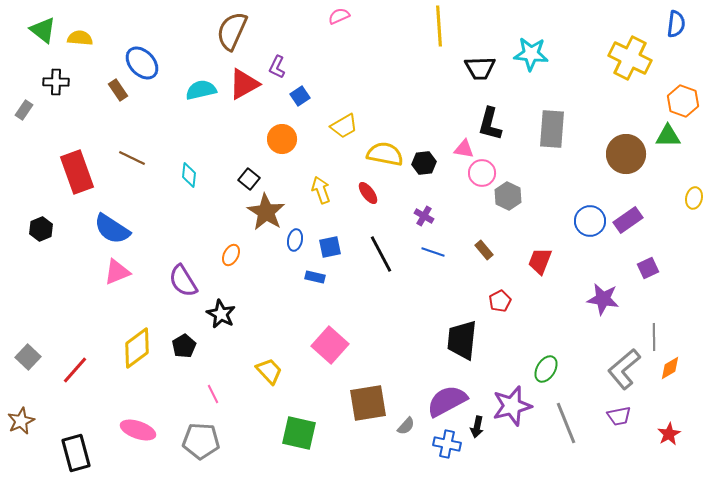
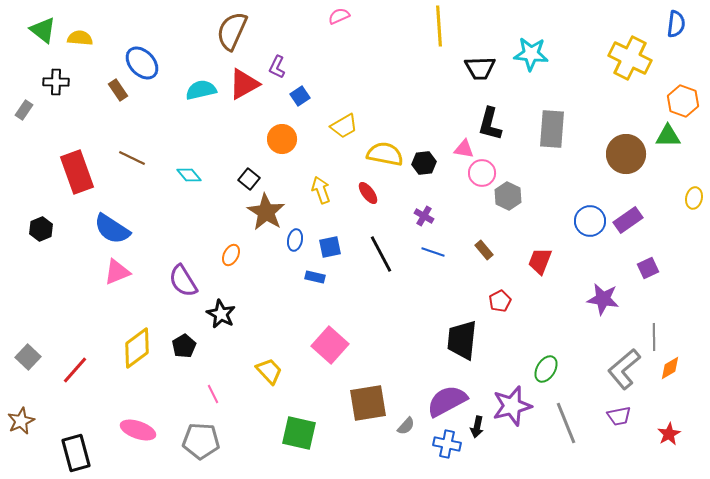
cyan diamond at (189, 175): rotated 45 degrees counterclockwise
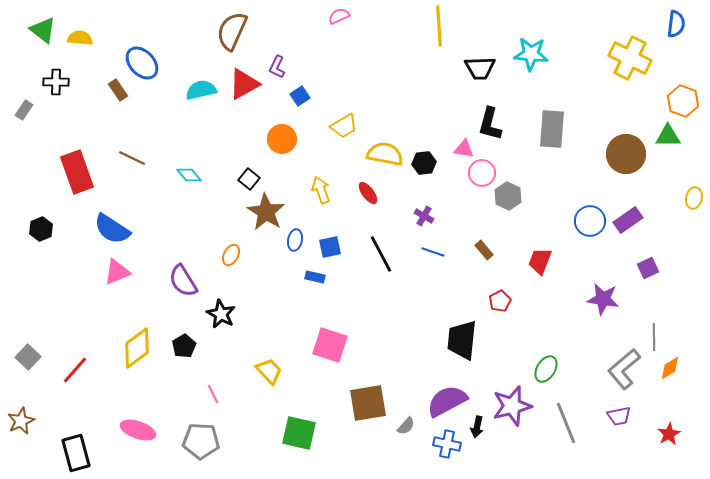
pink square at (330, 345): rotated 24 degrees counterclockwise
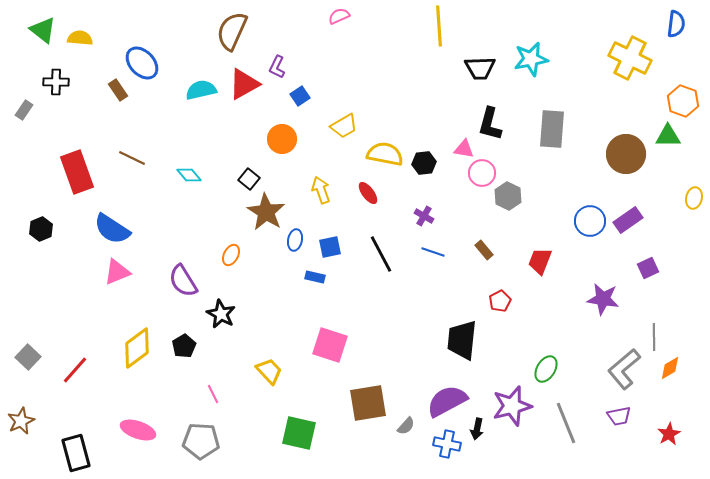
cyan star at (531, 54): moved 5 px down; rotated 16 degrees counterclockwise
black arrow at (477, 427): moved 2 px down
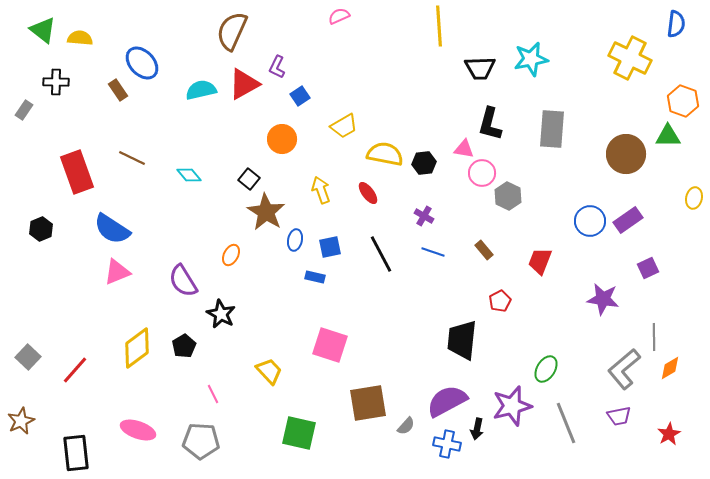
black rectangle at (76, 453): rotated 9 degrees clockwise
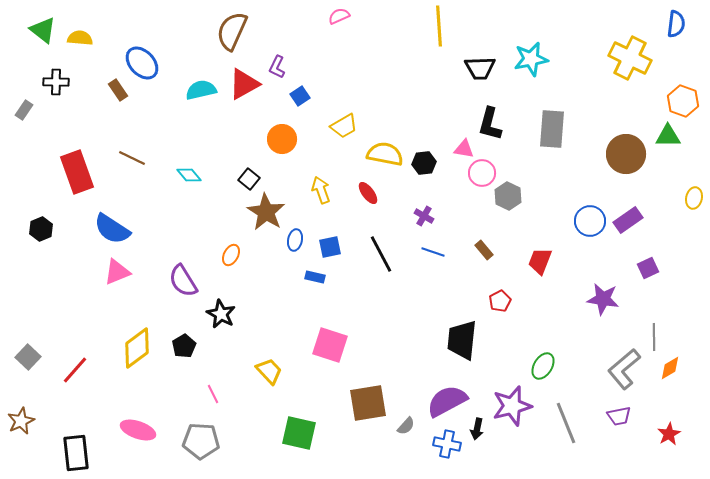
green ellipse at (546, 369): moved 3 px left, 3 px up
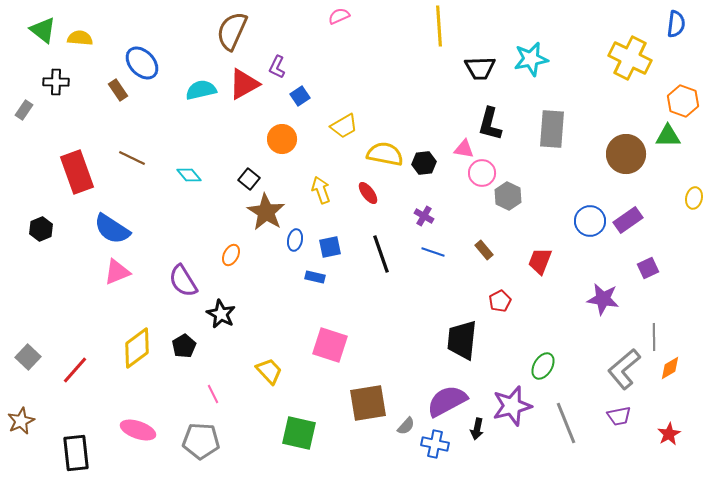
black line at (381, 254): rotated 9 degrees clockwise
blue cross at (447, 444): moved 12 px left
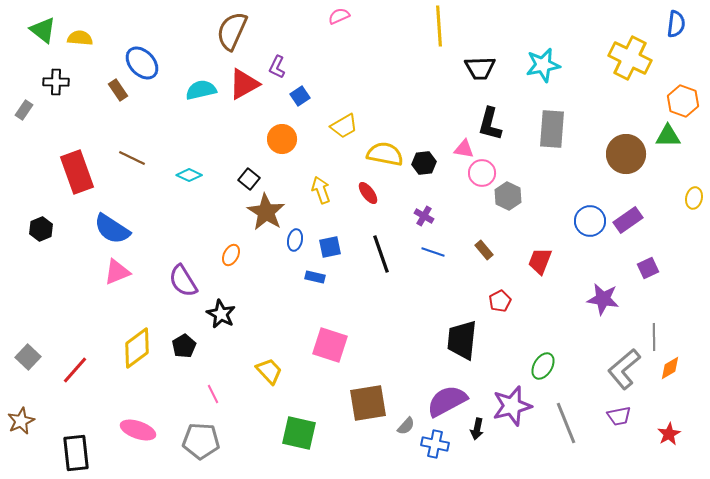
cyan star at (531, 59): moved 12 px right, 6 px down
cyan diamond at (189, 175): rotated 25 degrees counterclockwise
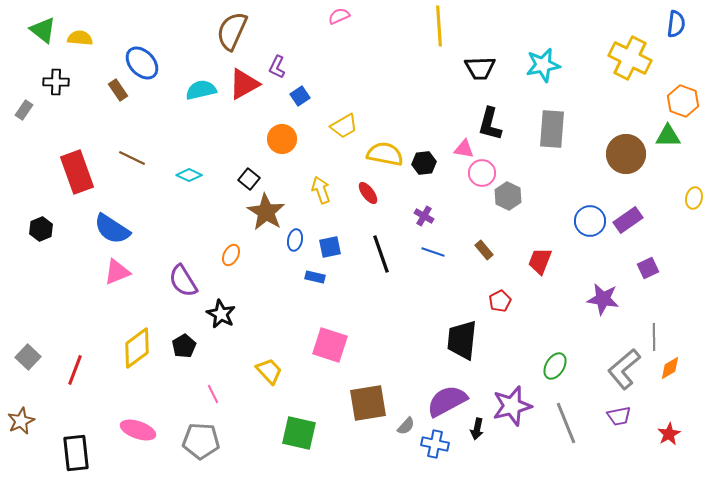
green ellipse at (543, 366): moved 12 px right
red line at (75, 370): rotated 20 degrees counterclockwise
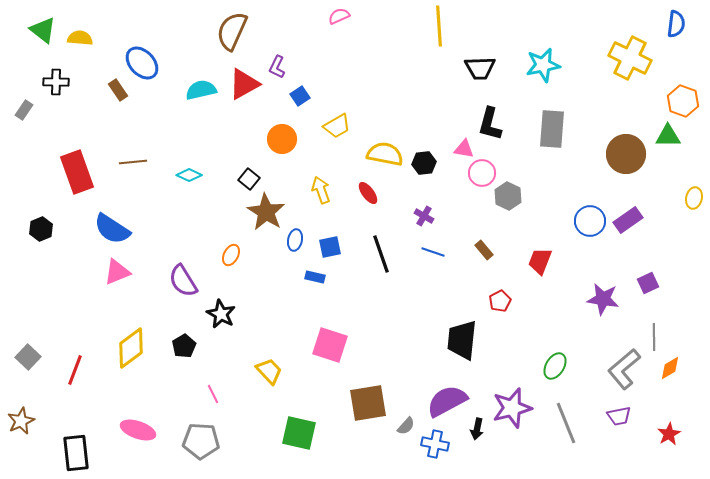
yellow trapezoid at (344, 126): moved 7 px left
brown line at (132, 158): moved 1 px right, 4 px down; rotated 32 degrees counterclockwise
purple square at (648, 268): moved 15 px down
yellow diamond at (137, 348): moved 6 px left
purple star at (512, 406): moved 2 px down
